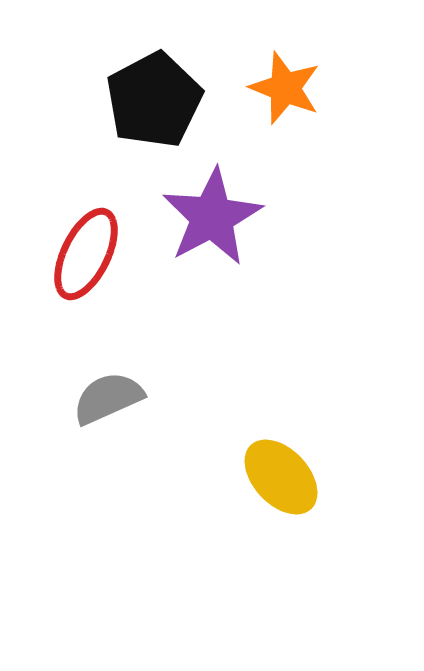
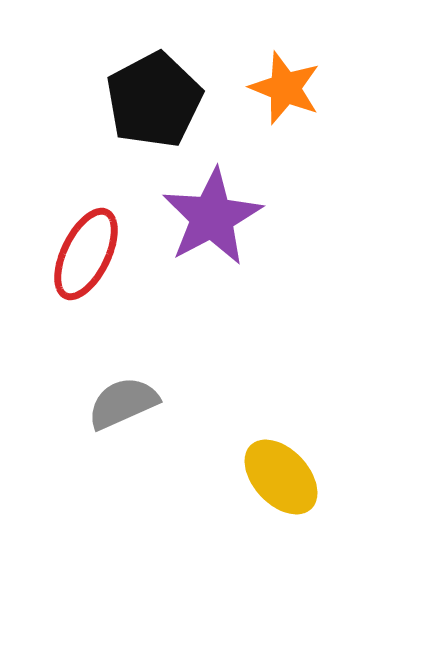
gray semicircle: moved 15 px right, 5 px down
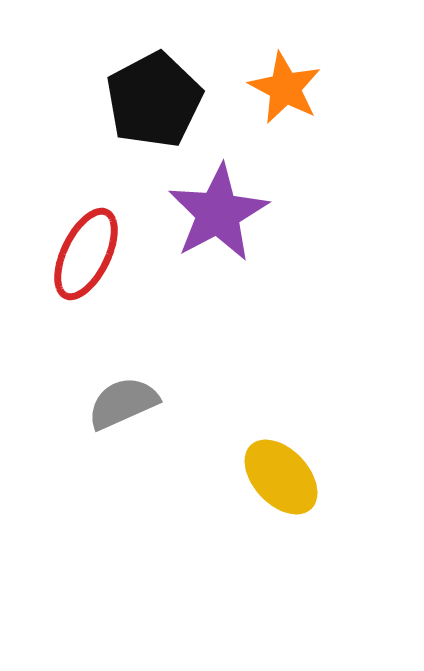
orange star: rotated 6 degrees clockwise
purple star: moved 6 px right, 4 px up
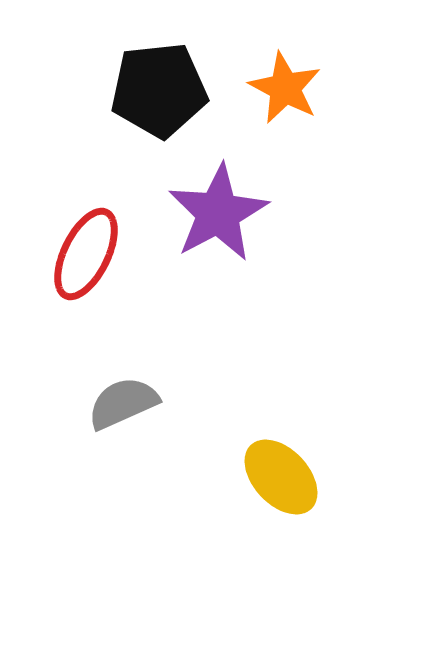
black pentagon: moved 5 px right, 10 px up; rotated 22 degrees clockwise
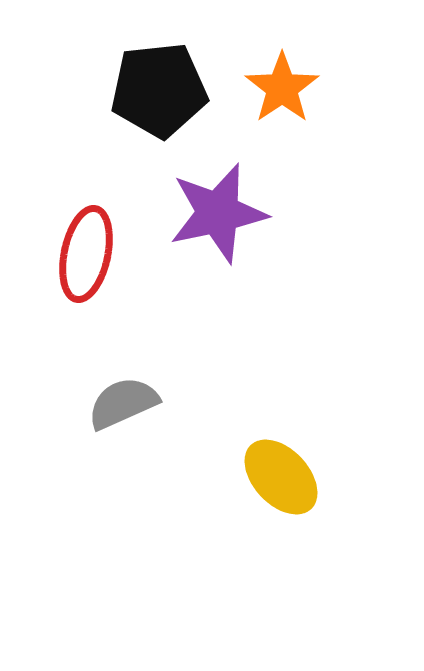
orange star: moved 3 px left; rotated 10 degrees clockwise
purple star: rotated 16 degrees clockwise
red ellipse: rotated 14 degrees counterclockwise
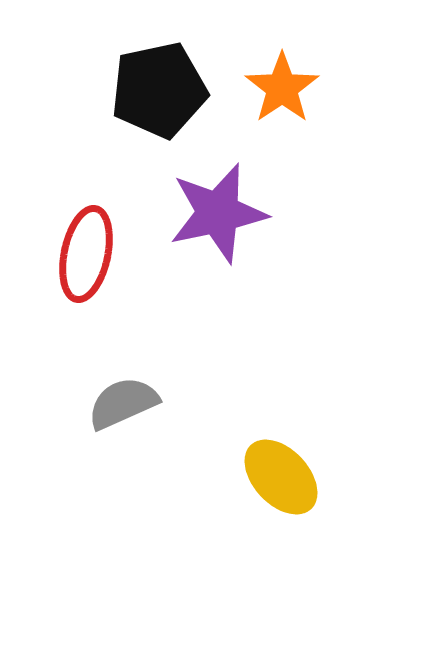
black pentagon: rotated 6 degrees counterclockwise
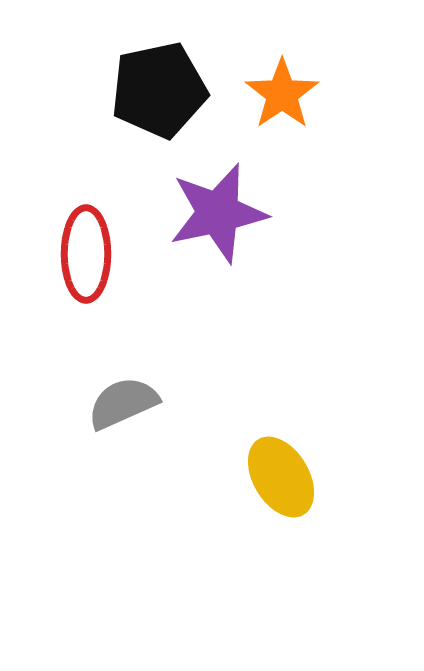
orange star: moved 6 px down
red ellipse: rotated 12 degrees counterclockwise
yellow ellipse: rotated 12 degrees clockwise
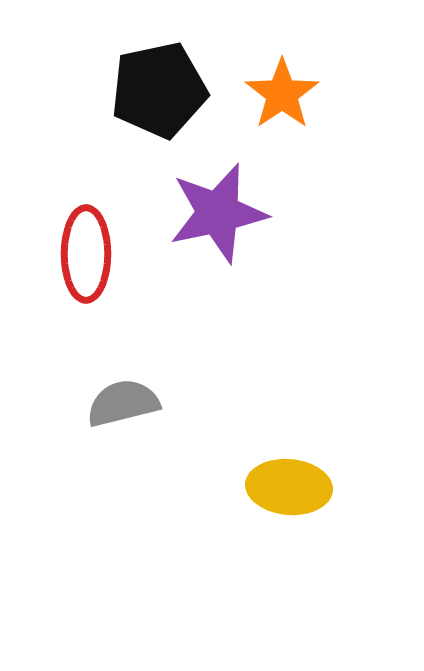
gray semicircle: rotated 10 degrees clockwise
yellow ellipse: moved 8 px right, 10 px down; rotated 54 degrees counterclockwise
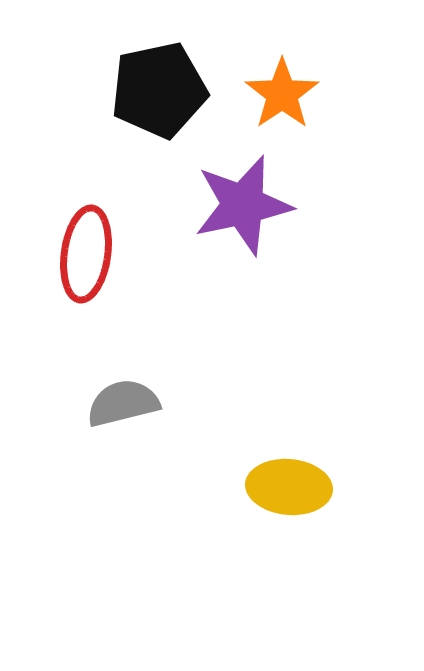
purple star: moved 25 px right, 8 px up
red ellipse: rotated 8 degrees clockwise
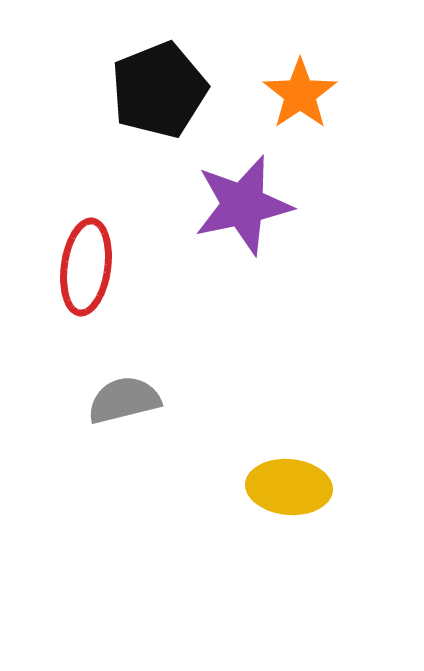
black pentagon: rotated 10 degrees counterclockwise
orange star: moved 18 px right
red ellipse: moved 13 px down
gray semicircle: moved 1 px right, 3 px up
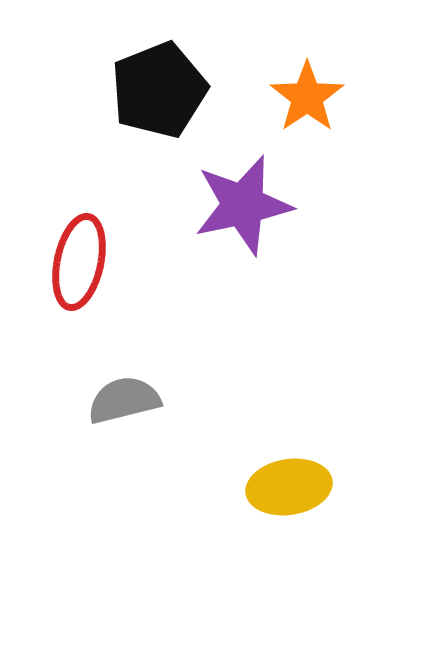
orange star: moved 7 px right, 3 px down
red ellipse: moved 7 px left, 5 px up; rotated 4 degrees clockwise
yellow ellipse: rotated 14 degrees counterclockwise
